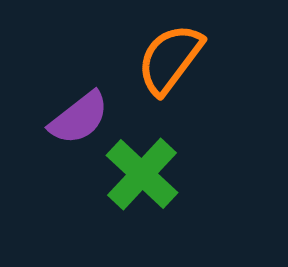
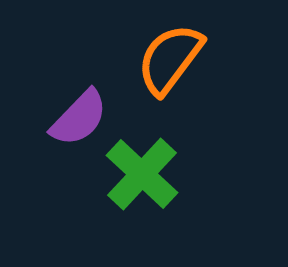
purple semicircle: rotated 8 degrees counterclockwise
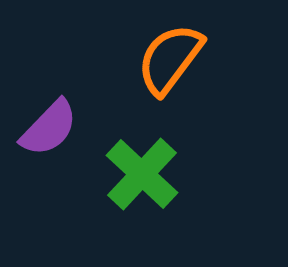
purple semicircle: moved 30 px left, 10 px down
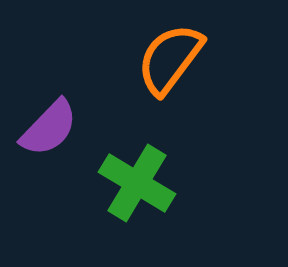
green cross: moved 5 px left, 9 px down; rotated 12 degrees counterclockwise
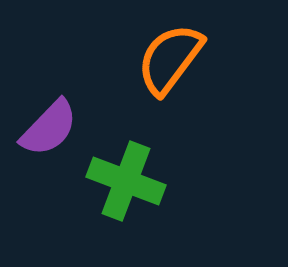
green cross: moved 11 px left, 2 px up; rotated 10 degrees counterclockwise
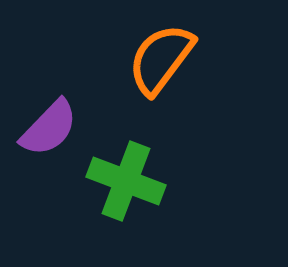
orange semicircle: moved 9 px left
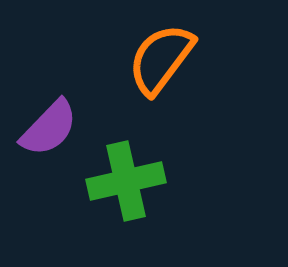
green cross: rotated 34 degrees counterclockwise
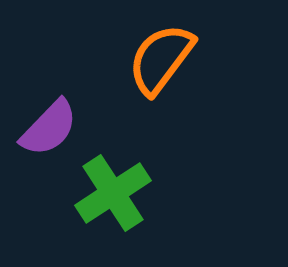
green cross: moved 13 px left, 12 px down; rotated 20 degrees counterclockwise
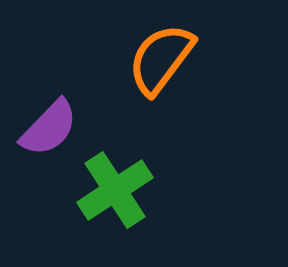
green cross: moved 2 px right, 3 px up
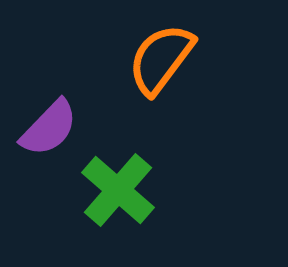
green cross: moved 3 px right; rotated 16 degrees counterclockwise
